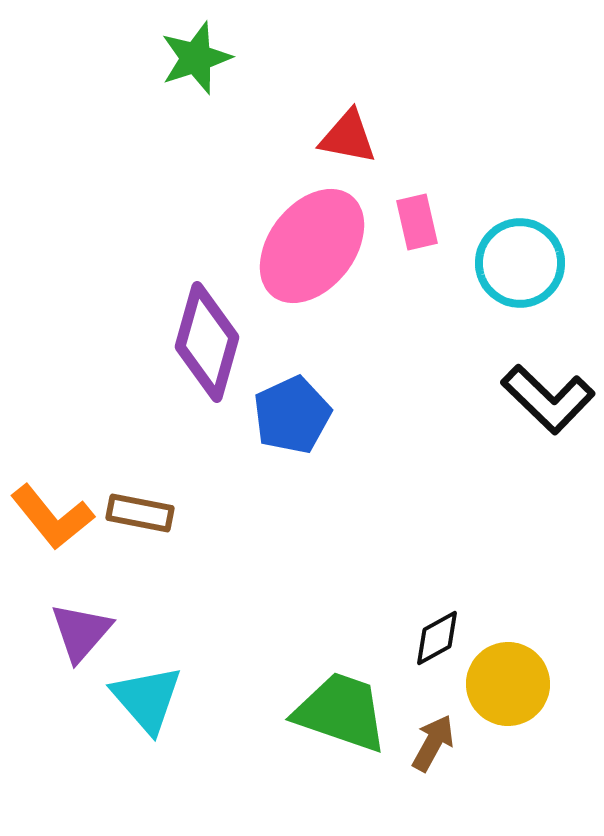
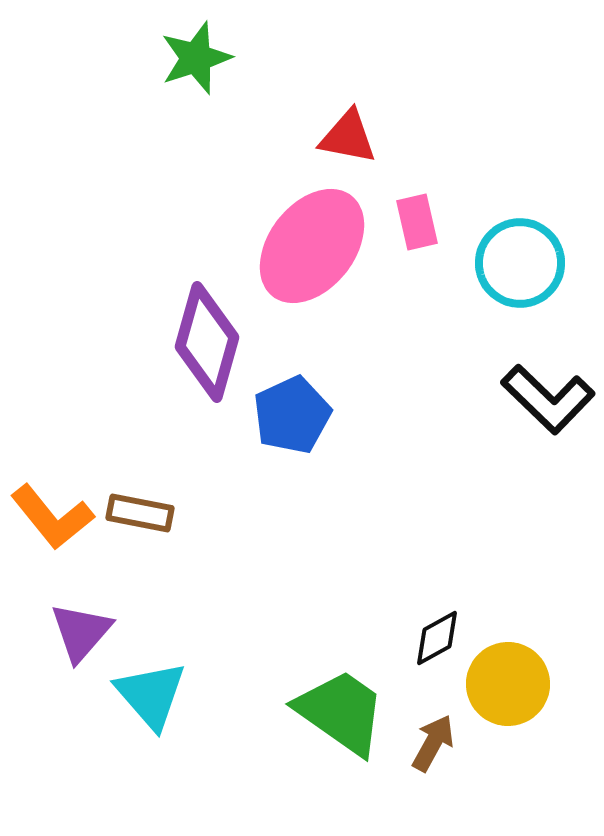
cyan triangle: moved 4 px right, 4 px up
green trapezoid: rotated 16 degrees clockwise
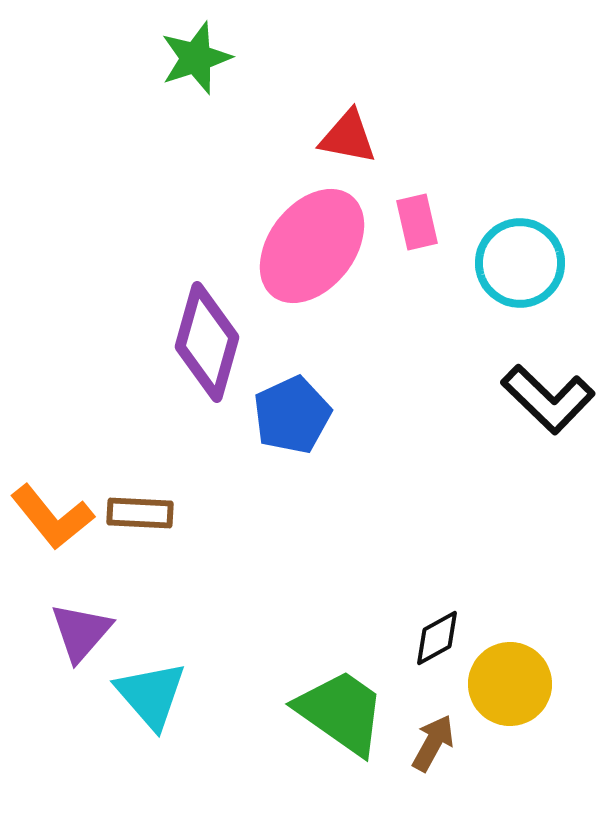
brown rectangle: rotated 8 degrees counterclockwise
yellow circle: moved 2 px right
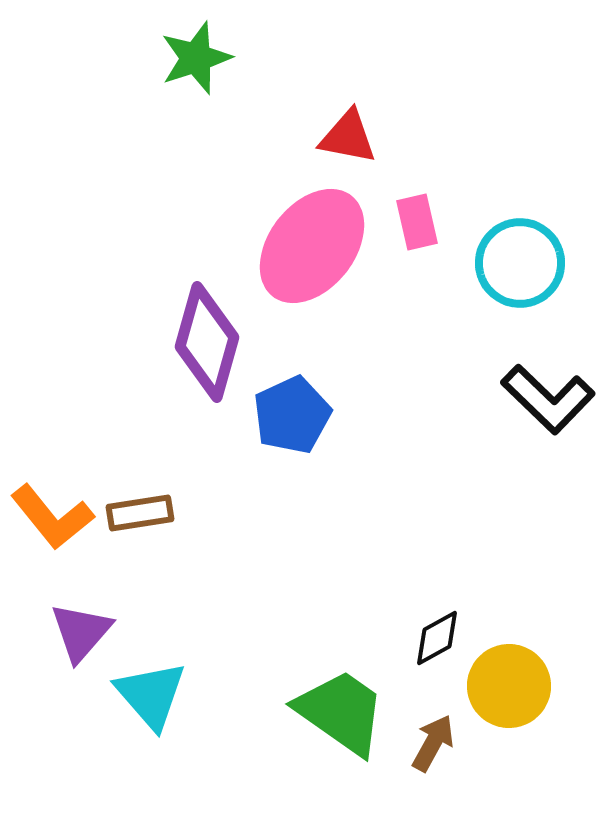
brown rectangle: rotated 12 degrees counterclockwise
yellow circle: moved 1 px left, 2 px down
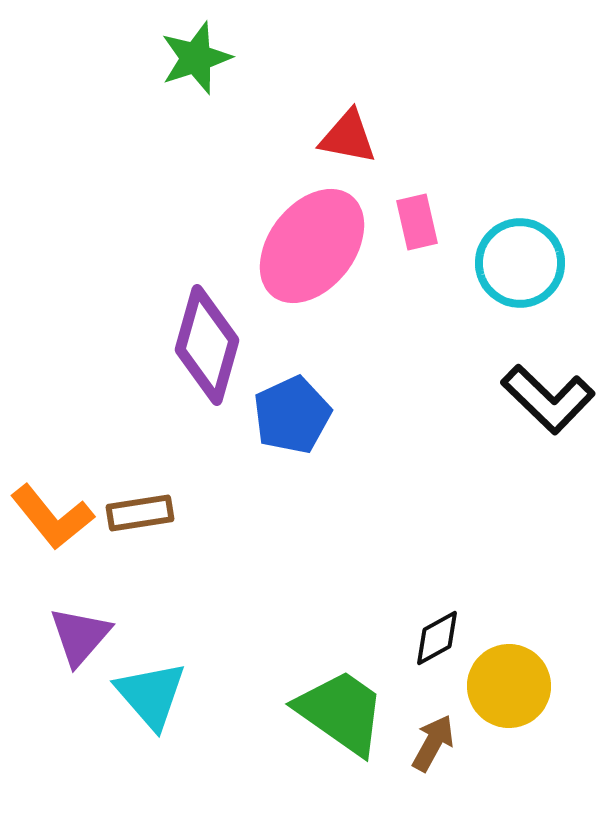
purple diamond: moved 3 px down
purple triangle: moved 1 px left, 4 px down
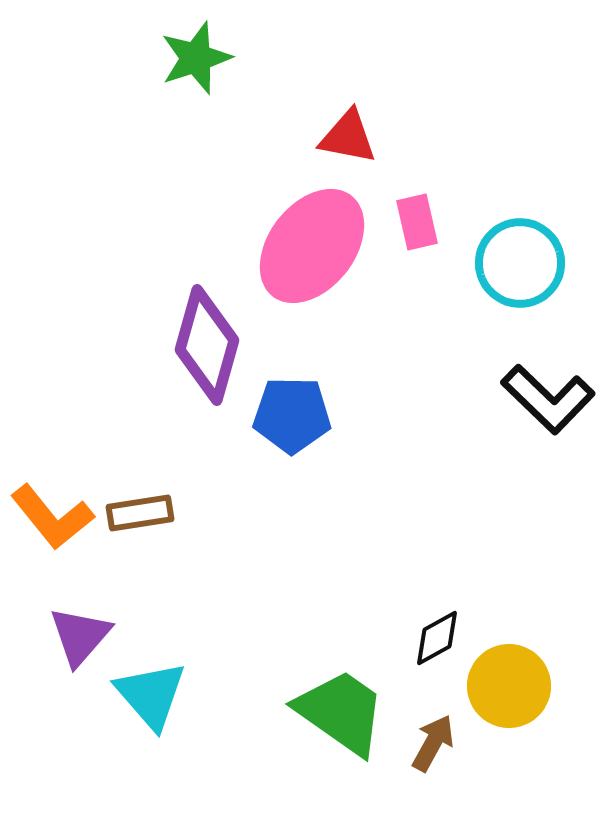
blue pentagon: rotated 26 degrees clockwise
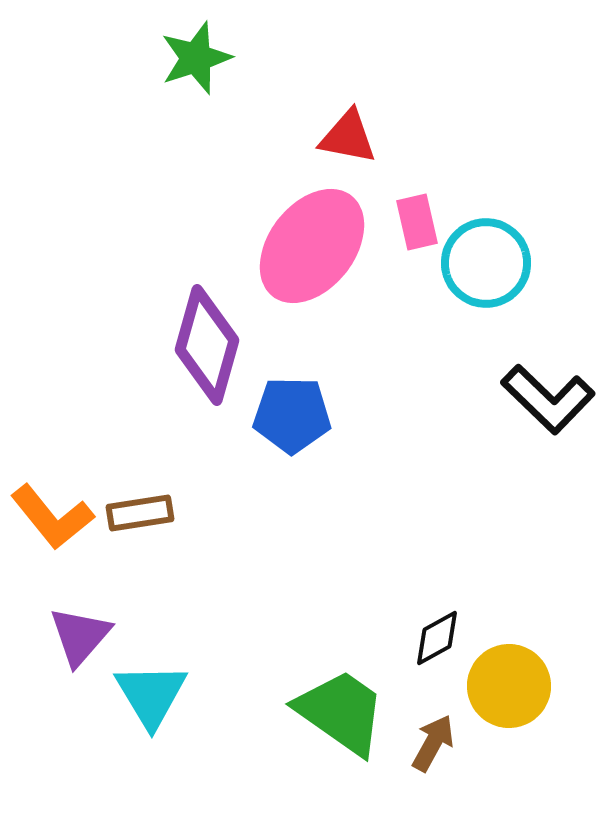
cyan circle: moved 34 px left
cyan triangle: rotated 10 degrees clockwise
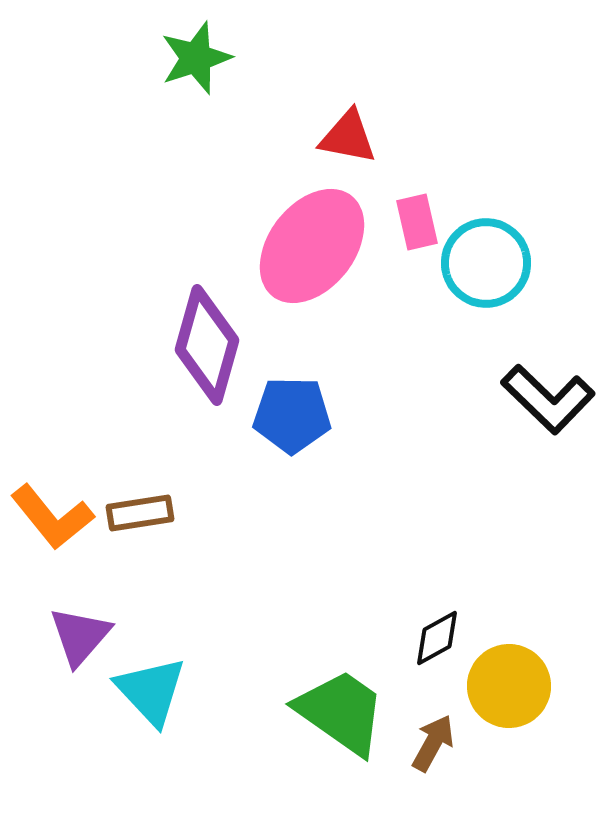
cyan triangle: moved 4 px up; rotated 12 degrees counterclockwise
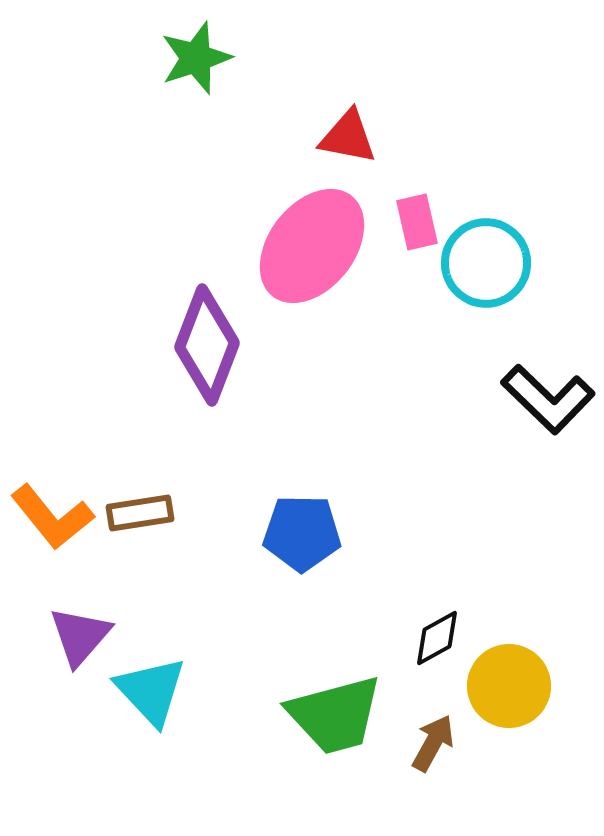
purple diamond: rotated 5 degrees clockwise
blue pentagon: moved 10 px right, 118 px down
green trapezoid: moved 6 px left, 3 px down; rotated 130 degrees clockwise
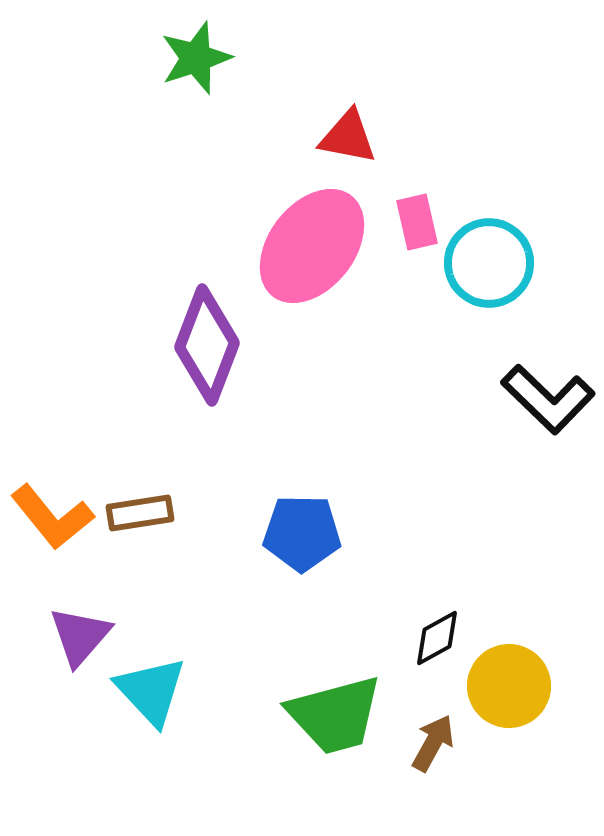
cyan circle: moved 3 px right
